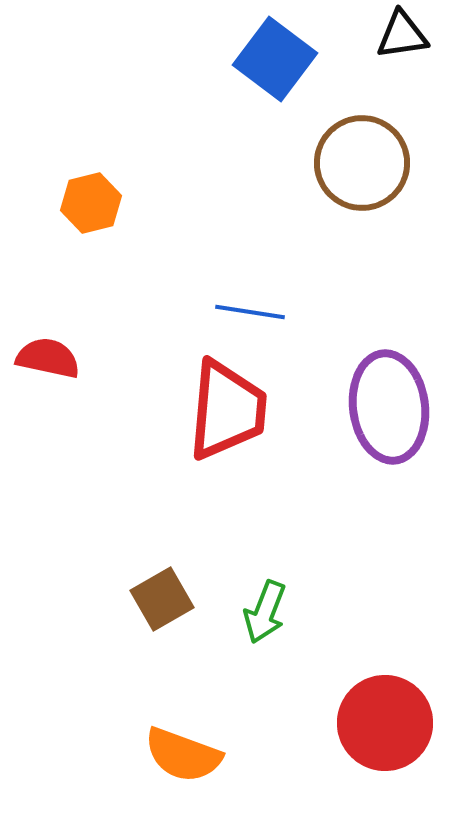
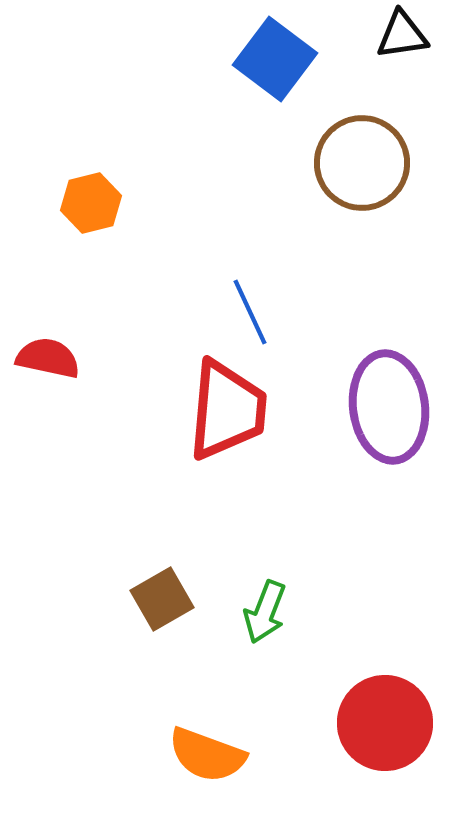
blue line: rotated 56 degrees clockwise
orange semicircle: moved 24 px right
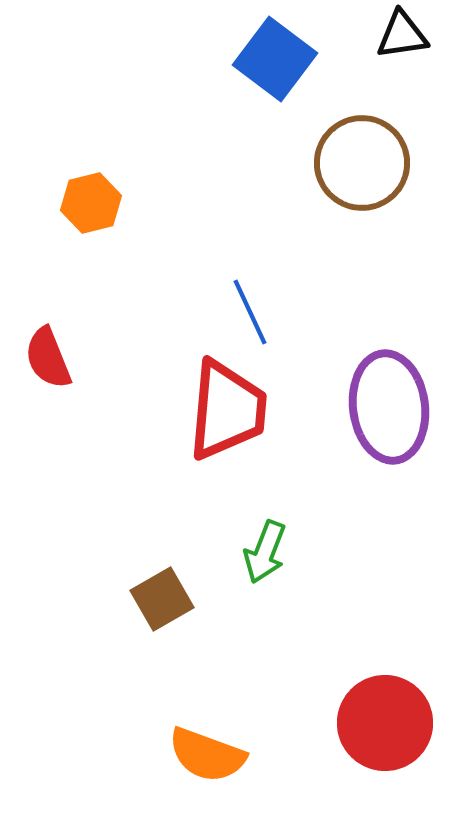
red semicircle: rotated 124 degrees counterclockwise
green arrow: moved 60 px up
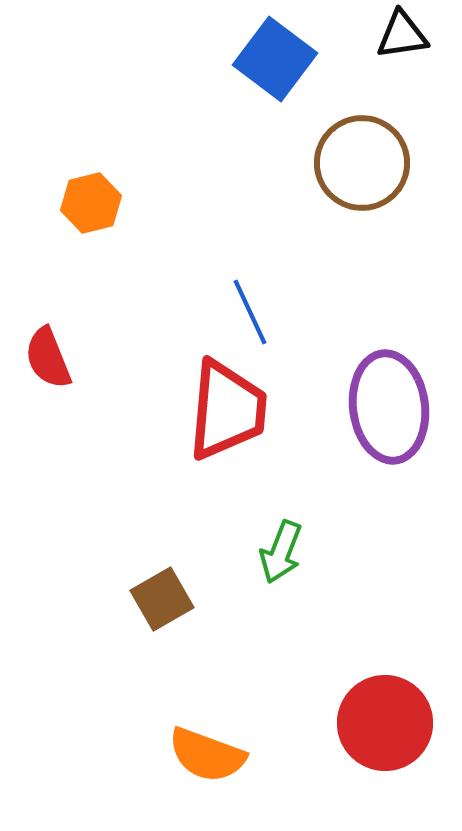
green arrow: moved 16 px right
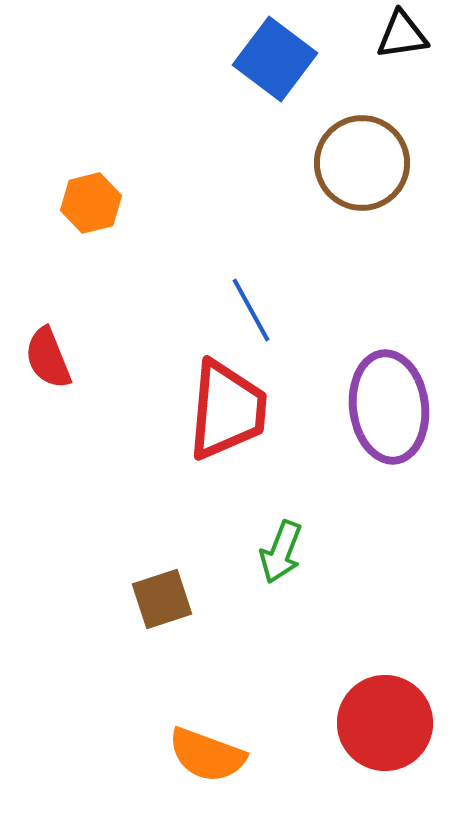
blue line: moved 1 px right, 2 px up; rotated 4 degrees counterclockwise
brown square: rotated 12 degrees clockwise
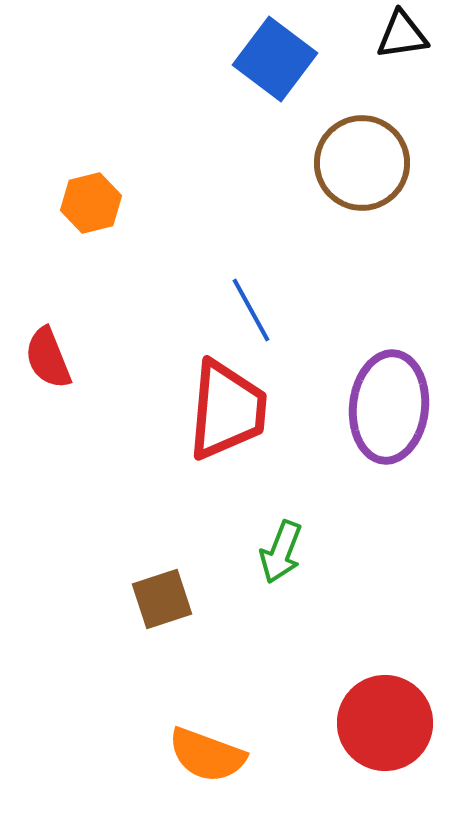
purple ellipse: rotated 13 degrees clockwise
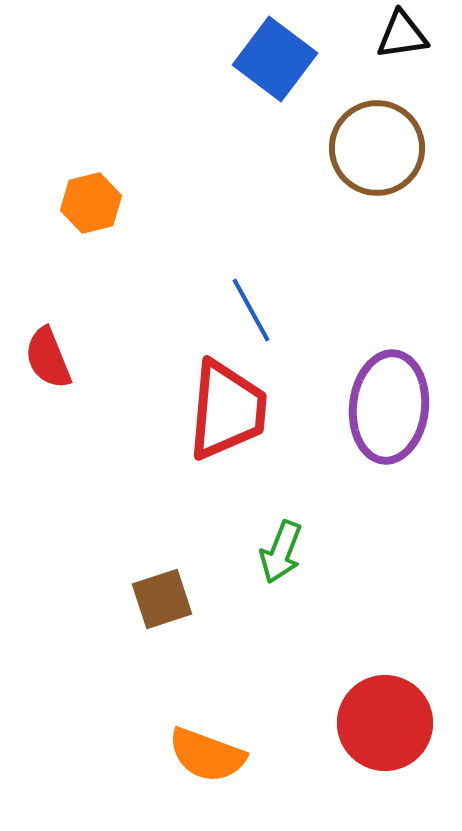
brown circle: moved 15 px right, 15 px up
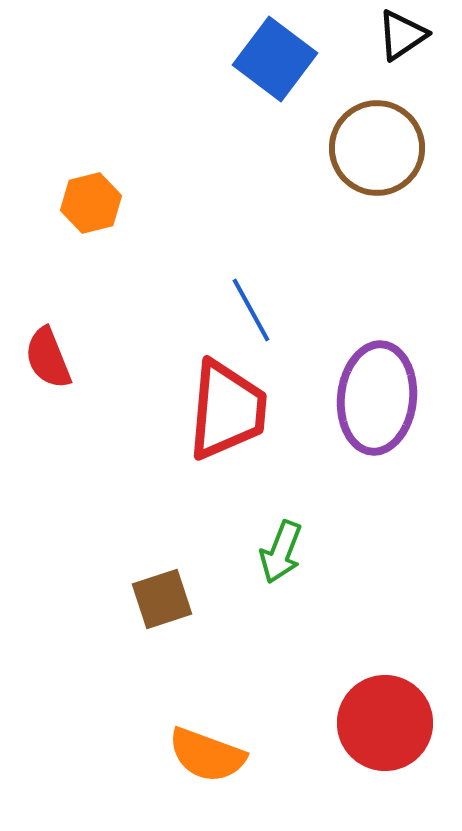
black triangle: rotated 26 degrees counterclockwise
purple ellipse: moved 12 px left, 9 px up
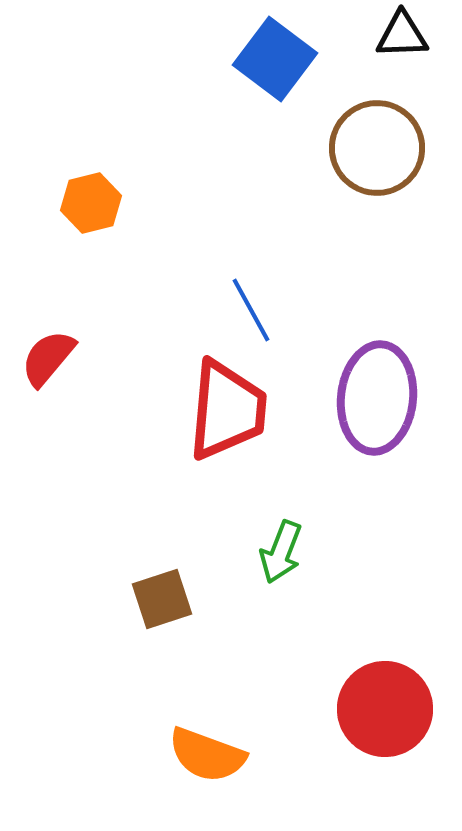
black triangle: rotated 32 degrees clockwise
red semicircle: rotated 62 degrees clockwise
red circle: moved 14 px up
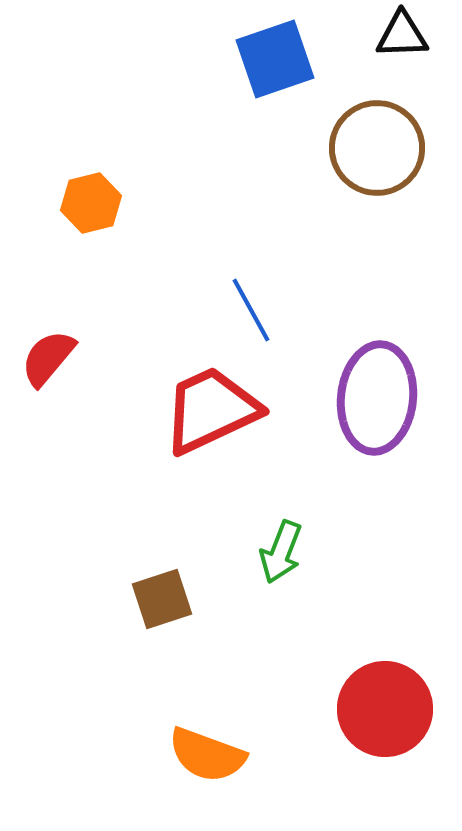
blue square: rotated 34 degrees clockwise
red trapezoid: moved 16 px left; rotated 120 degrees counterclockwise
